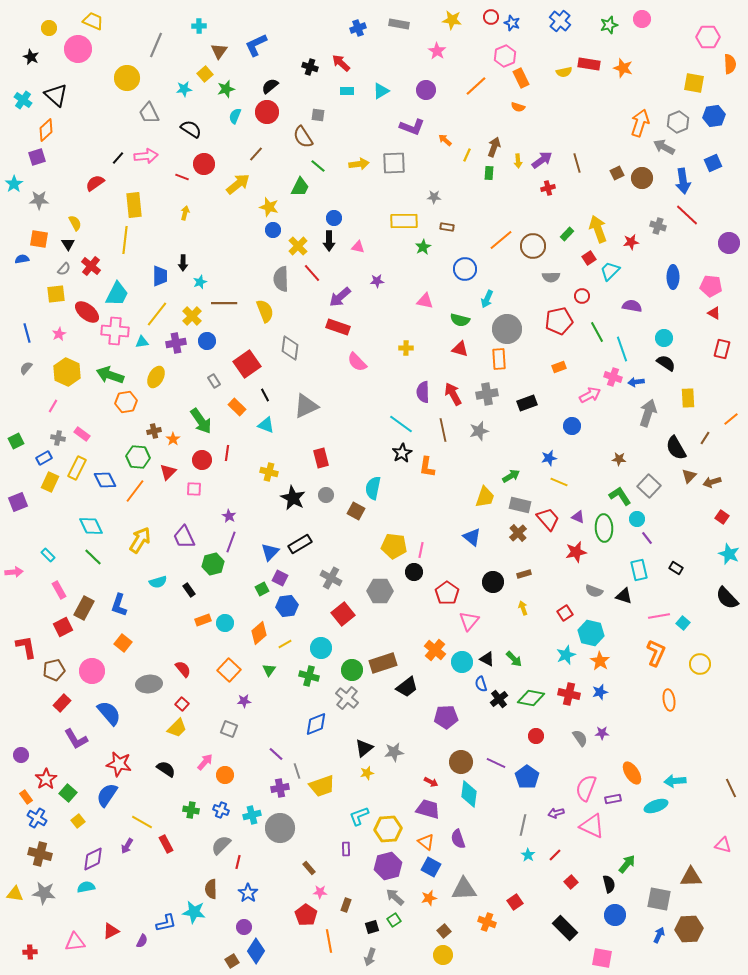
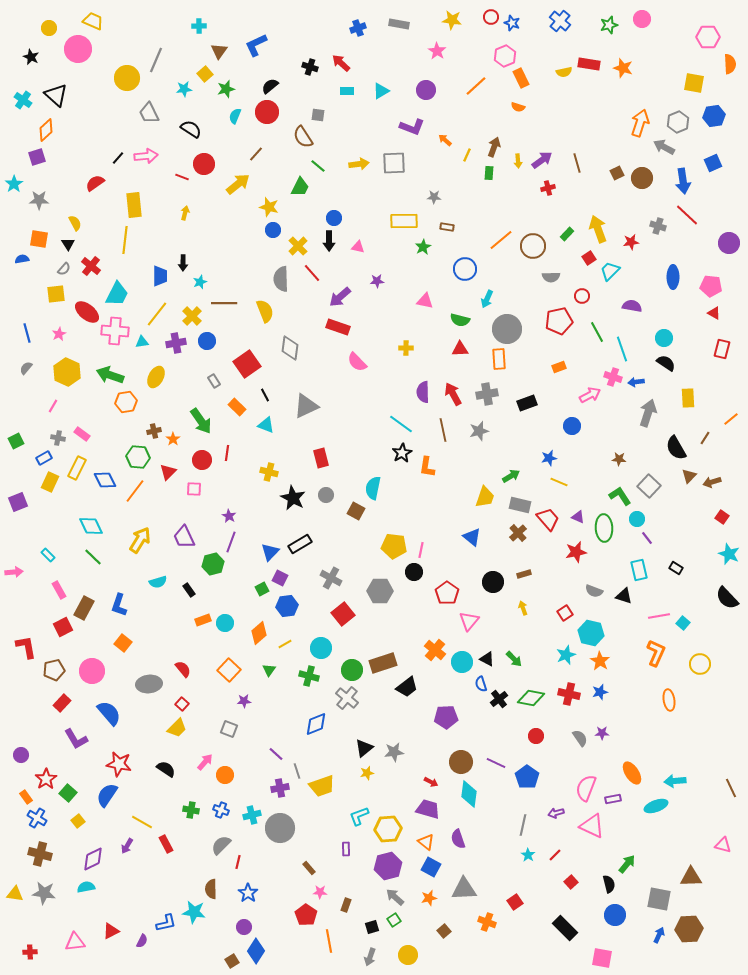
gray line at (156, 45): moved 15 px down
red triangle at (460, 349): rotated 18 degrees counterclockwise
yellow circle at (443, 955): moved 35 px left
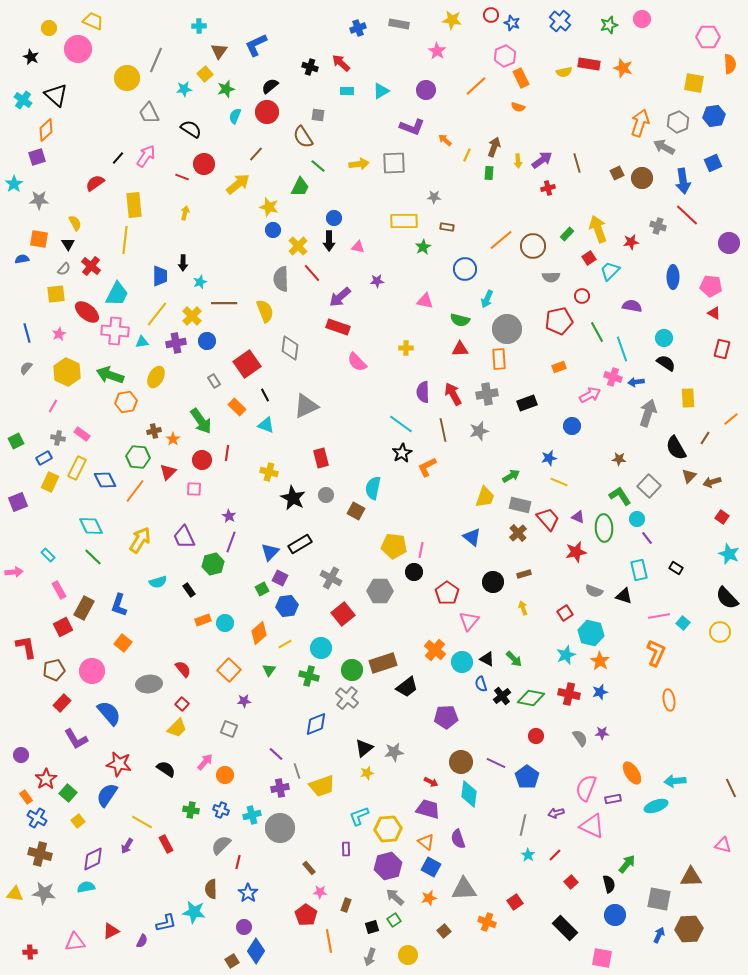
red circle at (491, 17): moved 2 px up
pink arrow at (146, 156): rotated 50 degrees counterclockwise
orange L-shape at (427, 467): rotated 55 degrees clockwise
yellow circle at (700, 664): moved 20 px right, 32 px up
black cross at (499, 699): moved 3 px right, 3 px up
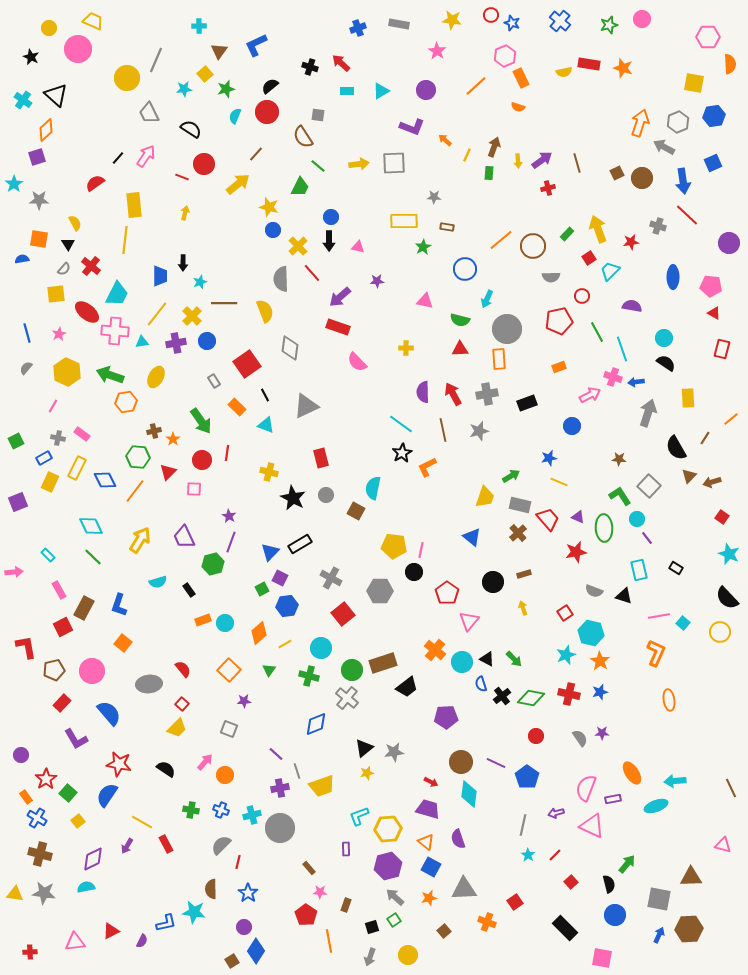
blue circle at (334, 218): moved 3 px left, 1 px up
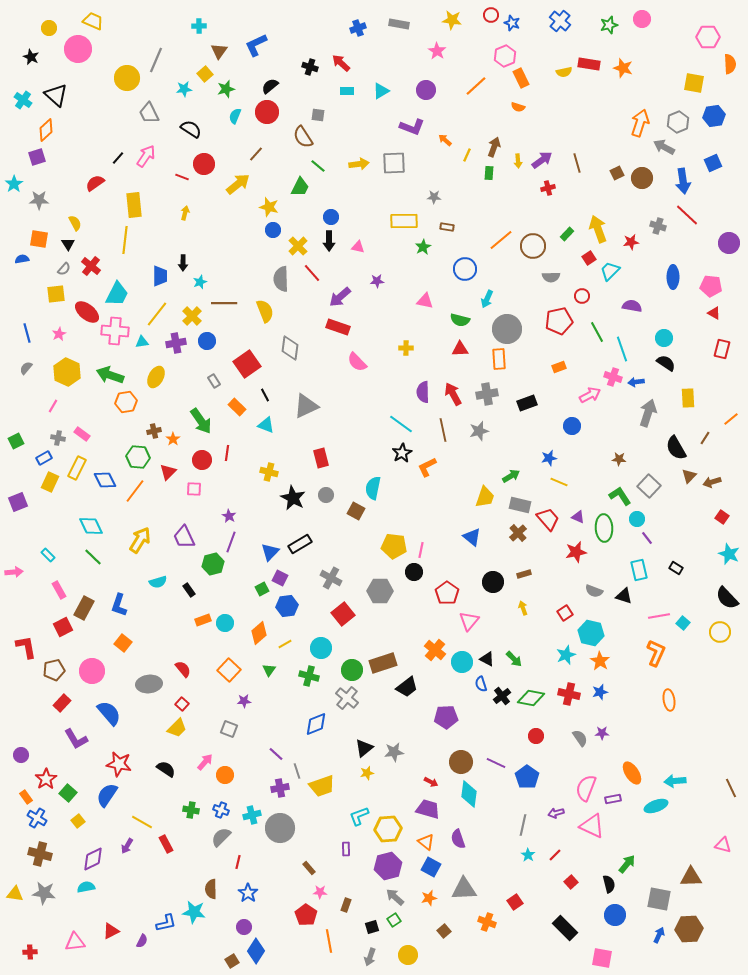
gray semicircle at (221, 845): moved 8 px up
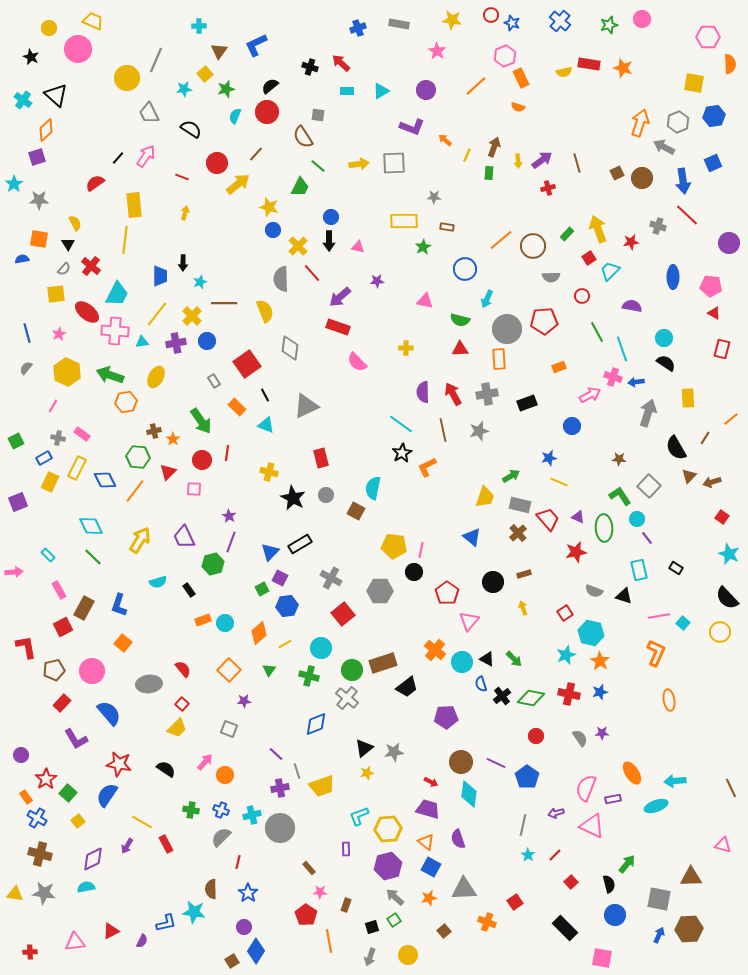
red circle at (204, 164): moved 13 px right, 1 px up
red pentagon at (559, 321): moved 15 px left; rotated 8 degrees clockwise
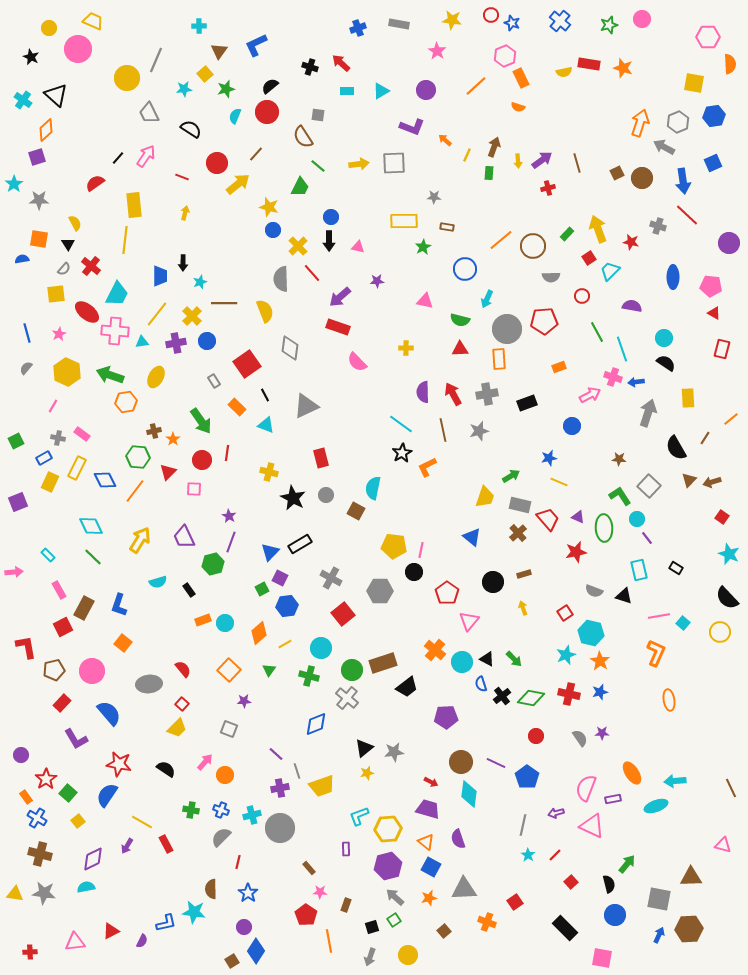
red star at (631, 242): rotated 21 degrees clockwise
brown triangle at (689, 476): moved 4 px down
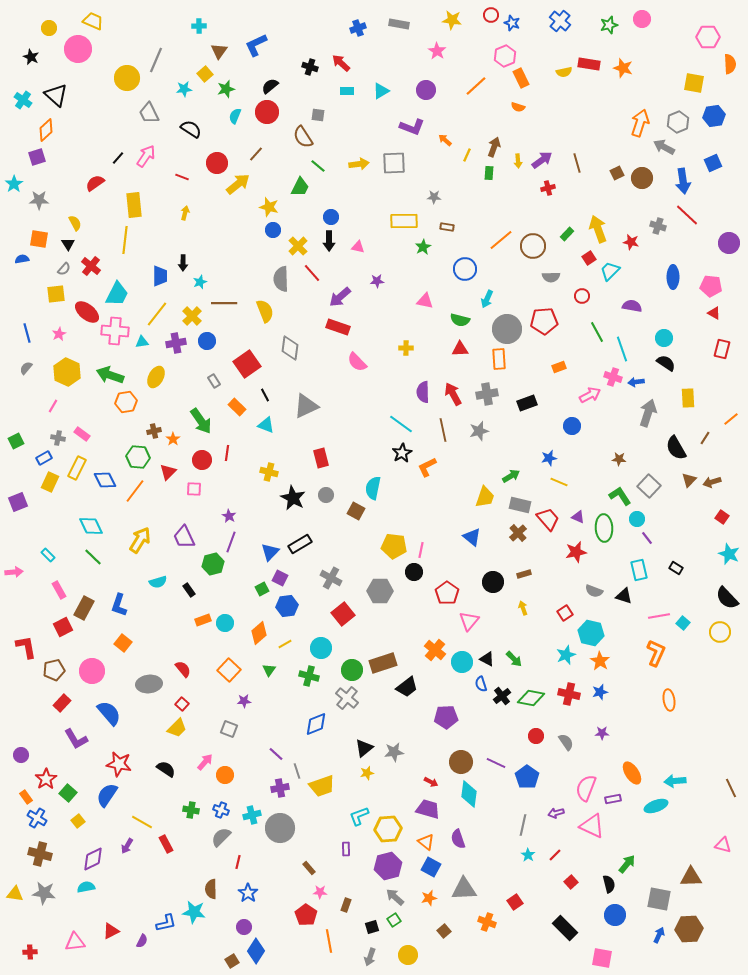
gray semicircle at (580, 738): moved 14 px left, 4 px down
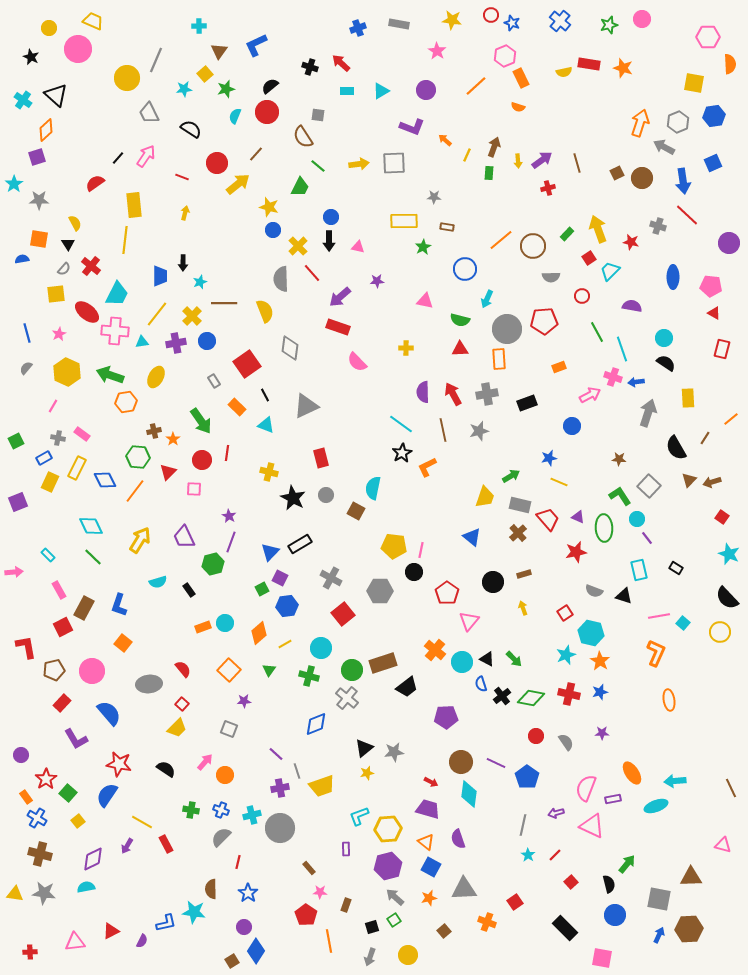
orange rectangle at (203, 620): moved 7 px down
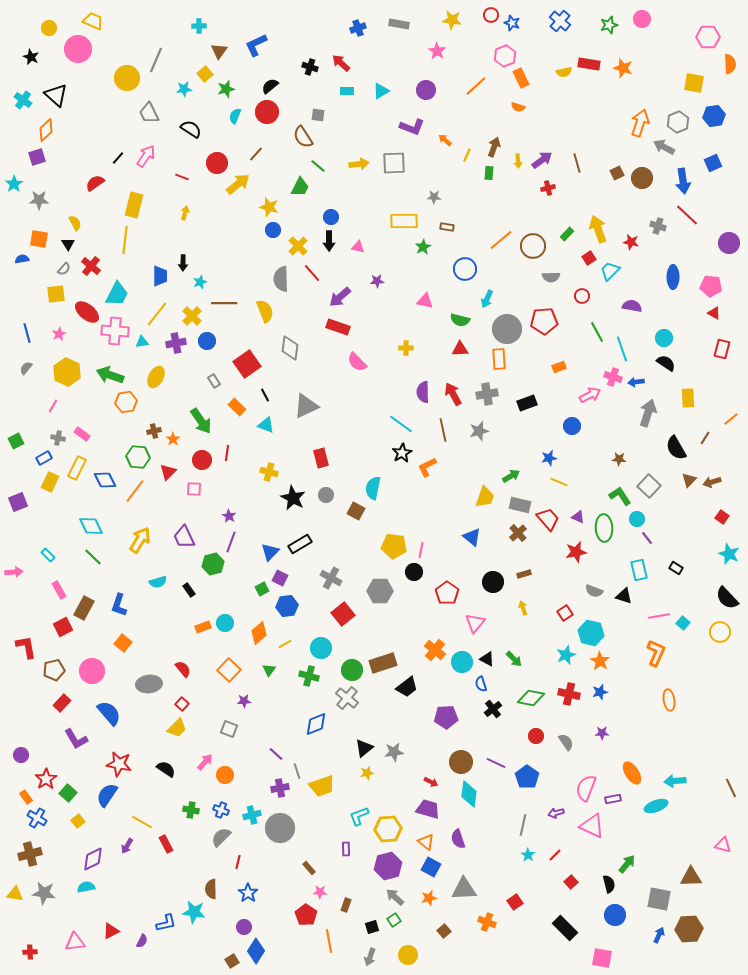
yellow rectangle at (134, 205): rotated 20 degrees clockwise
pink triangle at (469, 621): moved 6 px right, 2 px down
black cross at (502, 696): moved 9 px left, 13 px down
brown cross at (40, 854): moved 10 px left; rotated 30 degrees counterclockwise
